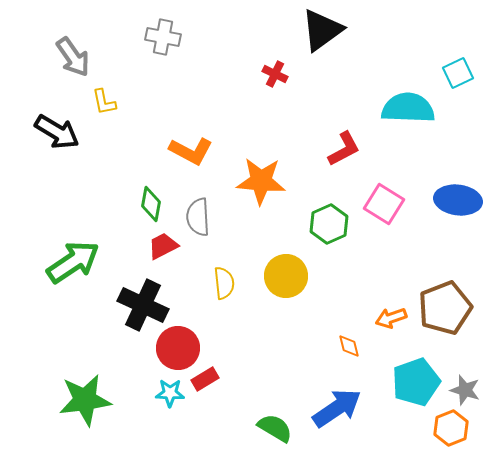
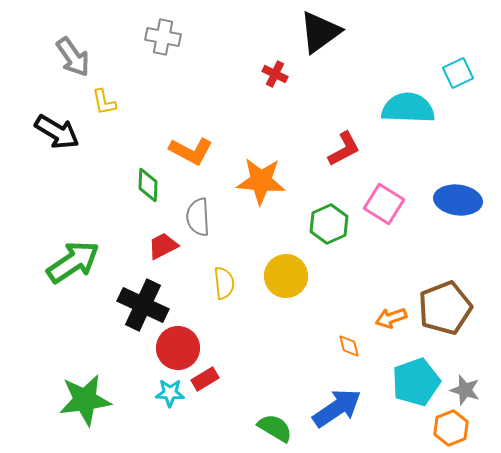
black triangle: moved 2 px left, 2 px down
green diamond: moved 3 px left, 19 px up; rotated 8 degrees counterclockwise
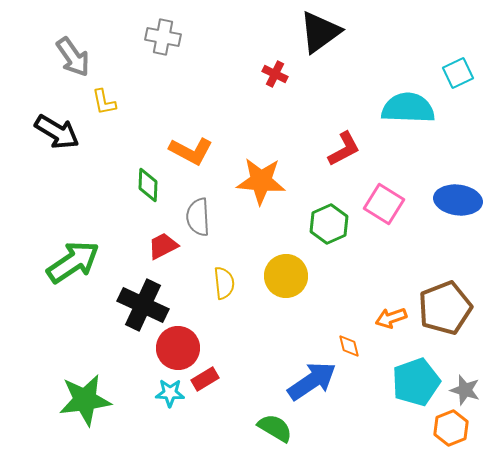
blue arrow: moved 25 px left, 27 px up
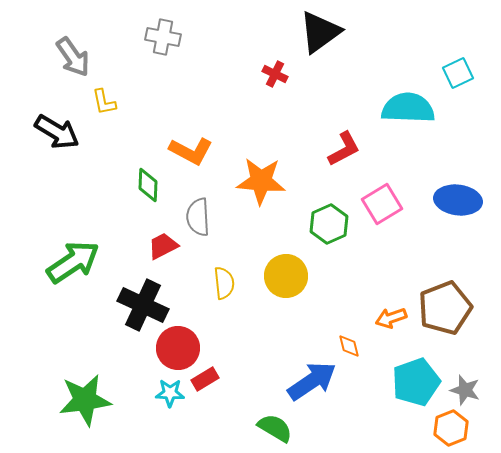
pink square: moved 2 px left; rotated 27 degrees clockwise
